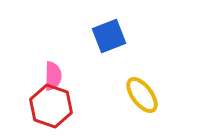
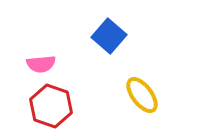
blue square: rotated 28 degrees counterclockwise
pink semicircle: moved 12 px left, 12 px up; rotated 84 degrees clockwise
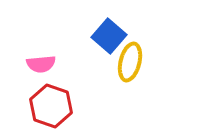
yellow ellipse: moved 12 px left, 33 px up; rotated 51 degrees clockwise
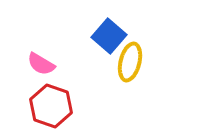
pink semicircle: rotated 36 degrees clockwise
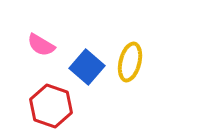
blue square: moved 22 px left, 31 px down
pink semicircle: moved 19 px up
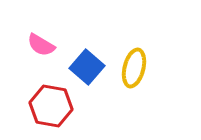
yellow ellipse: moved 4 px right, 6 px down
red hexagon: rotated 9 degrees counterclockwise
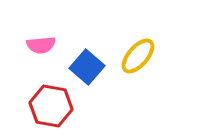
pink semicircle: rotated 36 degrees counterclockwise
yellow ellipse: moved 4 px right, 12 px up; rotated 27 degrees clockwise
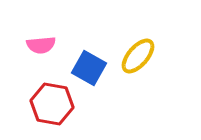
blue square: moved 2 px right, 1 px down; rotated 12 degrees counterclockwise
red hexagon: moved 1 px right, 2 px up
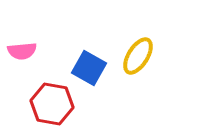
pink semicircle: moved 19 px left, 6 px down
yellow ellipse: rotated 9 degrees counterclockwise
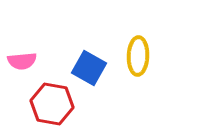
pink semicircle: moved 10 px down
yellow ellipse: rotated 30 degrees counterclockwise
